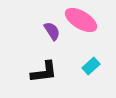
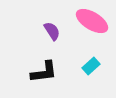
pink ellipse: moved 11 px right, 1 px down
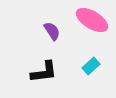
pink ellipse: moved 1 px up
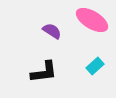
purple semicircle: rotated 24 degrees counterclockwise
cyan rectangle: moved 4 px right
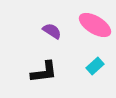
pink ellipse: moved 3 px right, 5 px down
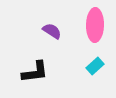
pink ellipse: rotated 60 degrees clockwise
black L-shape: moved 9 px left
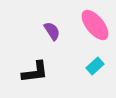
pink ellipse: rotated 40 degrees counterclockwise
purple semicircle: rotated 24 degrees clockwise
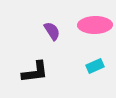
pink ellipse: rotated 52 degrees counterclockwise
cyan rectangle: rotated 18 degrees clockwise
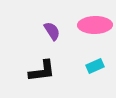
black L-shape: moved 7 px right, 1 px up
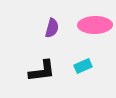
purple semicircle: moved 3 px up; rotated 48 degrees clockwise
cyan rectangle: moved 12 px left
